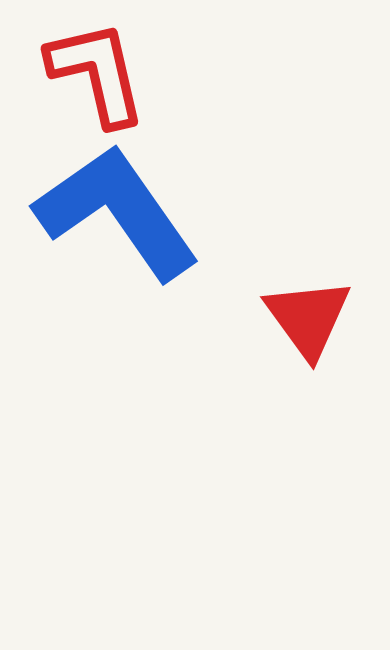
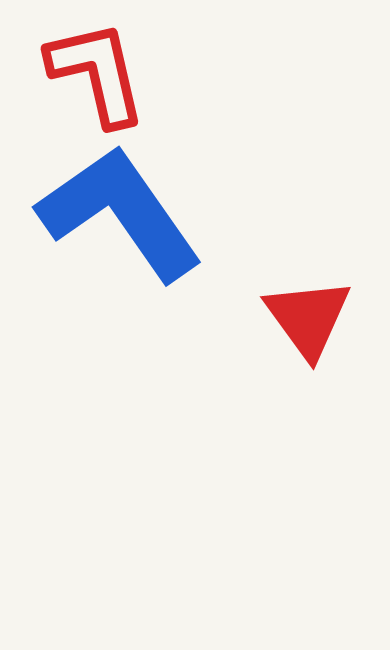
blue L-shape: moved 3 px right, 1 px down
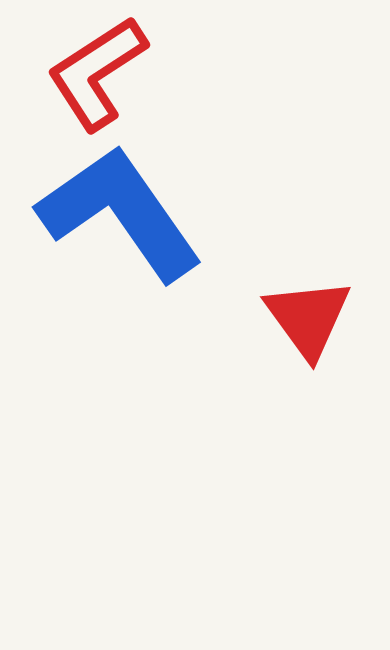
red L-shape: rotated 110 degrees counterclockwise
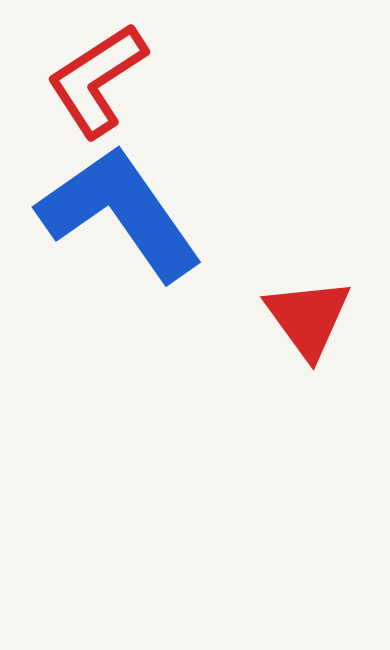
red L-shape: moved 7 px down
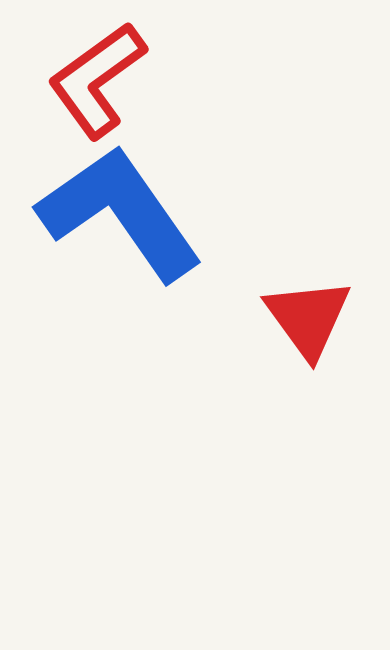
red L-shape: rotated 3 degrees counterclockwise
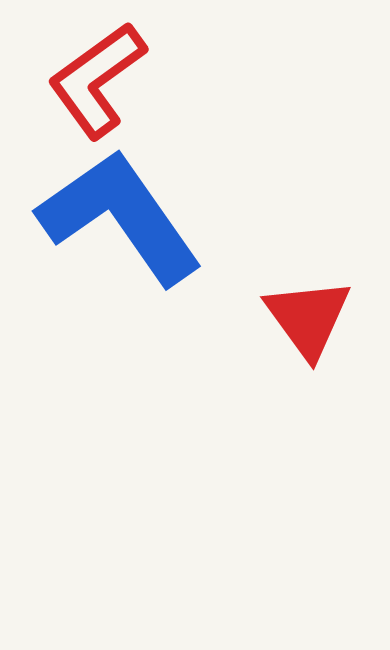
blue L-shape: moved 4 px down
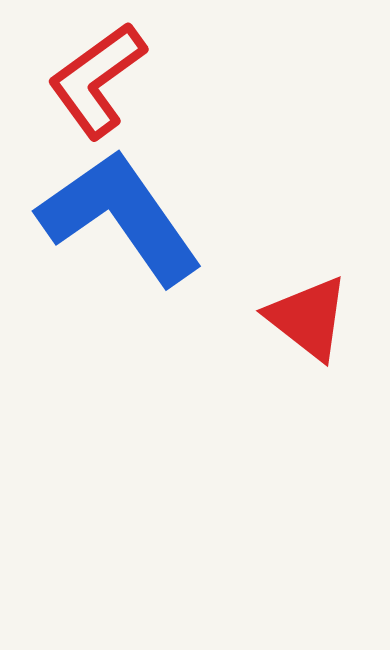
red triangle: rotated 16 degrees counterclockwise
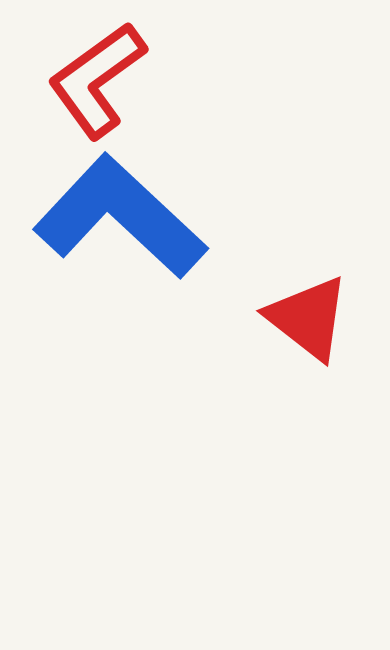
blue L-shape: rotated 12 degrees counterclockwise
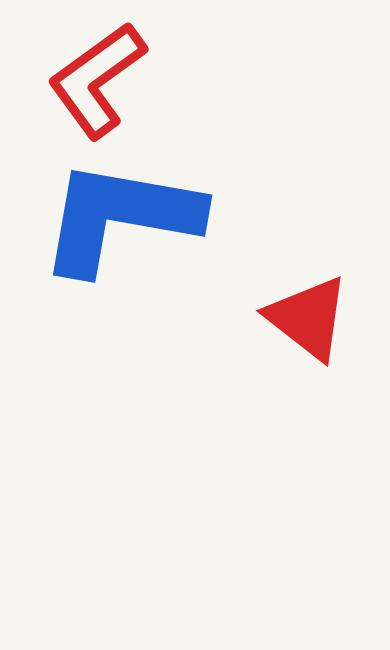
blue L-shape: rotated 33 degrees counterclockwise
